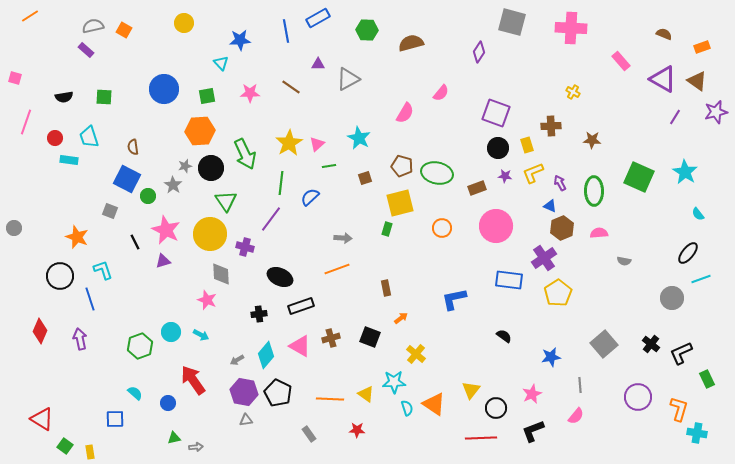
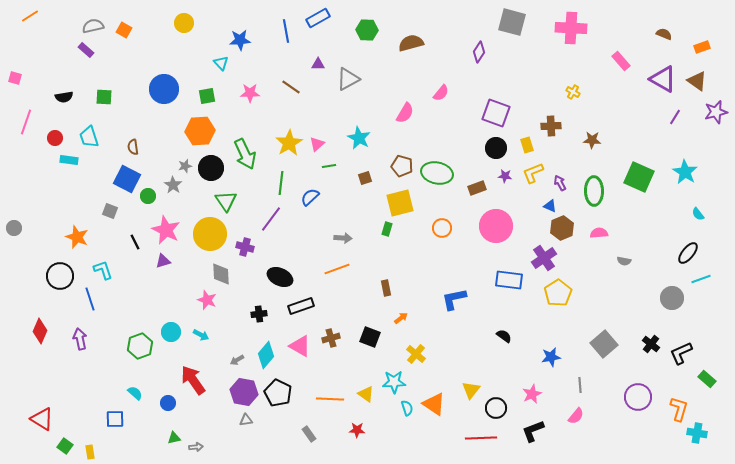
black circle at (498, 148): moved 2 px left
green rectangle at (707, 379): rotated 24 degrees counterclockwise
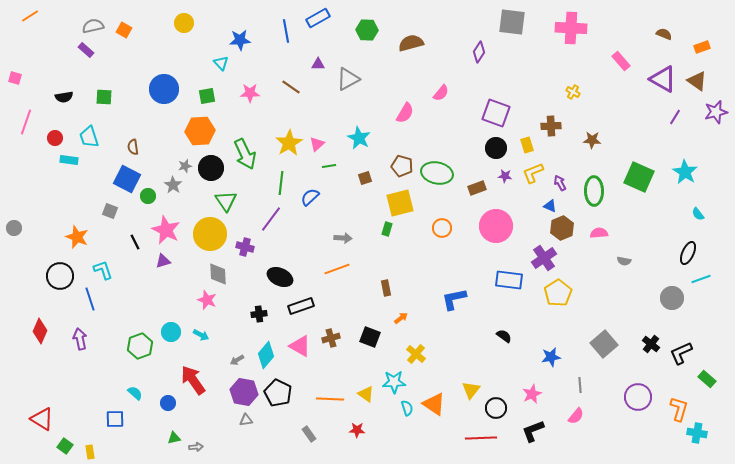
gray square at (512, 22): rotated 8 degrees counterclockwise
black ellipse at (688, 253): rotated 15 degrees counterclockwise
gray diamond at (221, 274): moved 3 px left
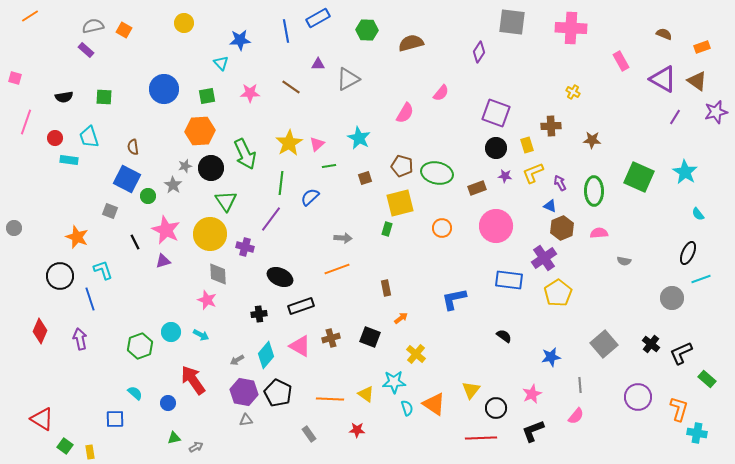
pink rectangle at (621, 61): rotated 12 degrees clockwise
gray arrow at (196, 447): rotated 24 degrees counterclockwise
